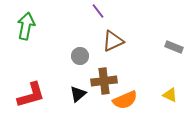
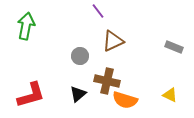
brown cross: moved 3 px right; rotated 20 degrees clockwise
orange semicircle: rotated 40 degrees clockwise
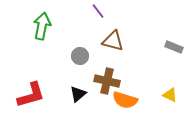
green arrow: moved 16 px right
brown triangle: rotated 40 degrees clockwise
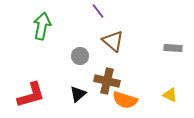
brown triangle: rotated 25 degrees clockwise
gray rectangle: moved 1 px left, 1 px down; rotated 18 degrees counterclockwise
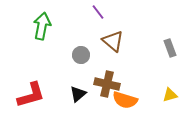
purple line: moved 1 px down
gray rectangle: moved 3 px left; rotated 66 degrees clockwise
gray circle: moved 1 px right, 1 px up
brown cross: moved 3 px down
yellow triangle: rotated 42 degrees counterclockwise
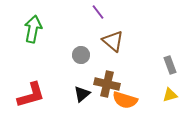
green arrow: moved 9 px left, 3 px down
gray rectangle: moved 17 px down
black triangle: moved 4 px right
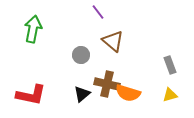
red L-shape: rotated 28 degrees clockwise
orange semicircle: moved 3 px right, 7 px up
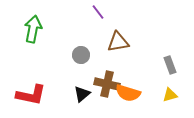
brown triangle: moved 5 px right, 1 px down; rotated 50 degrees counterclockwise
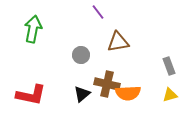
gray rectangle: moved 1 px left, 1 px down
orange semicircle: rotated 20 degrees counterclockwise
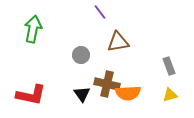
purple line: moved 2 px right
black triangle: rotated 24 degrees counterclockwise
